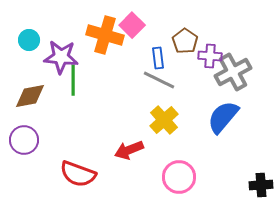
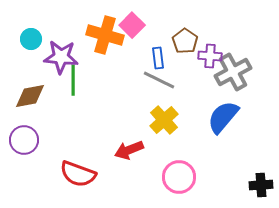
cyan circle: moved 2 px right, 1 px up
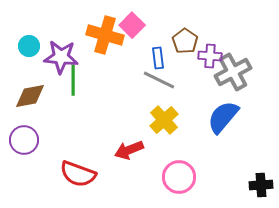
cyan circle: moved 2 px left, 7 px down
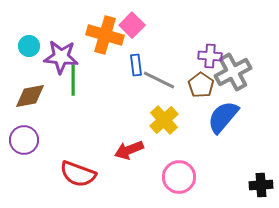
brown pentagon: moved 16 px right, 44 px down
blue rectangle: moved 22 px left, 7 px down
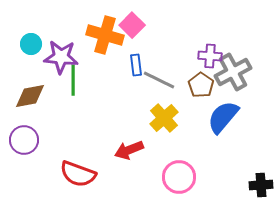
cyan circle: moved 2 px right, 2 px up
yellow cross: moved 2 px up
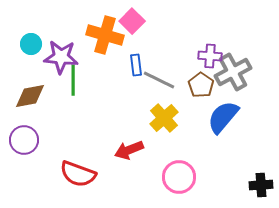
pink square: moved 4 px up
